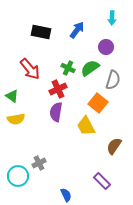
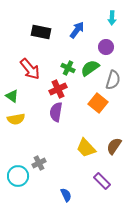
yellow trapezoid: moved 22 px down; rotated 15 degrees counterclockwise
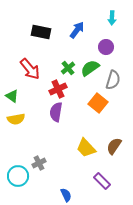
green cross: rotated 24 degrees clockwise
